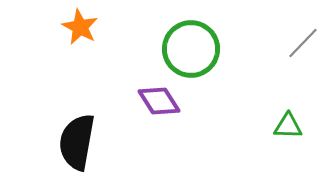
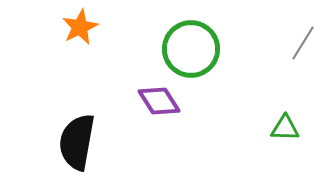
orange star: rotated 18 degrees clockwise
gray line: rotated 12 degrees counterclockwise
green triangle: moved 3 px left, 2 px down
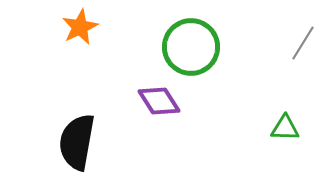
green circle: moved 2 px up
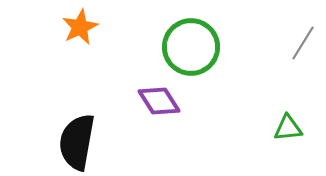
green triangle: moved 3 px right; rotated 8 degrees counterclockwise
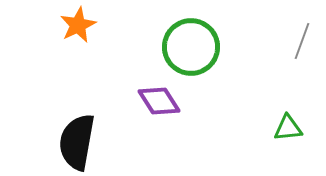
orange star: moved 2 px left, 2 px up
gray line: moved 1 px left, 2 px up; rotated 12 degrees counterclockwise
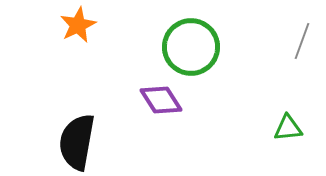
purple diamond: moved 2 px right, 1 px up
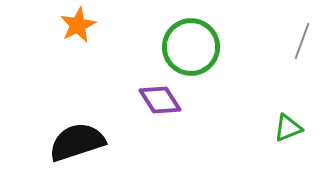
purple diamond: moved 1 px left
green triangle: rotated 16 degrees counterclockwise
black semicircle: rotated 62 degrees clockwise
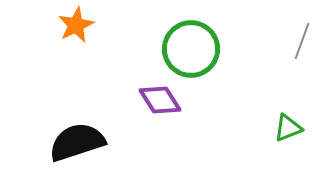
orange star: moved 2 px left
green circle: moved 2 px down
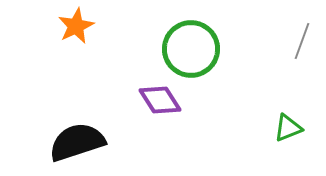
orange star: moved 1 px down
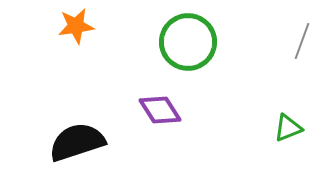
orange star: rotated 18 degrees clockwise
green circle: moved 3 px left, 7 px up
purple diamond: moved 10 px down
